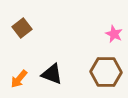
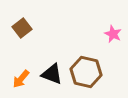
pink star: moved 1 px left
brown hexagon: moved 20 px left; rotated 12 degrees clockwise
orange arrow: moved 2 px right
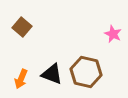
brown square: moved 1 px up; rotated 12 degrees counterclockwise
orange arrow: rotated 18 degrees counterclockwise
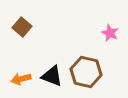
pink star: moved 3 px left, 1 px up
black triangle: moved 2 px down
orange arrow: rotated 54 degrees clockwise
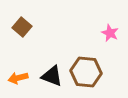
brown hexagon: rotated 8 degrees counterclockwise
orange arrow: moved 3 px left, 1 px up
